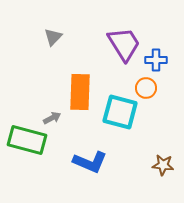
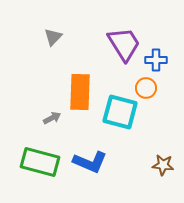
green rectangle: moved 13 px right, 22 px down
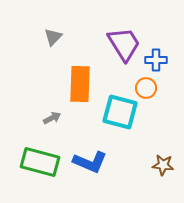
orange rectangle: moved 8 px up
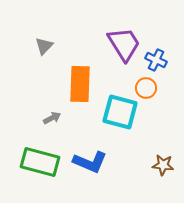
gray triangle: moved 9 px left, 9 px down
blue cross: rotated 25 degrees clockwise
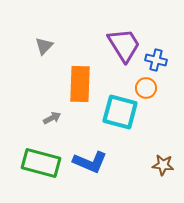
purple trapezoid: moved 1 px down
blue cross: rotated 10 degrees counterclockwise
green rectangle: moved 1 px right, 1 px down
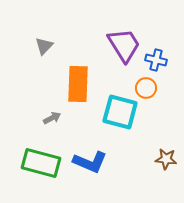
orange rectangle: moved 2 px left
brown star: moved 3 px right, 6 px up
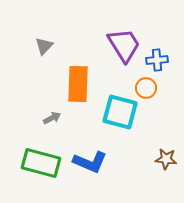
blue cross: moved 1 px right; rotated 20 degrees counterclockwise
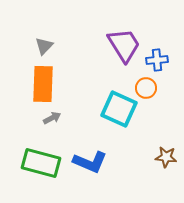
orange rectangle: moved 35 px left
cyan square: moved 1 px left, 3 px up; rotated 9 degrees clockwise
brown star: moved 2 px up
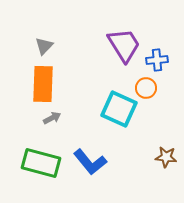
blue L-shape: rotated 28 degrees clockwise
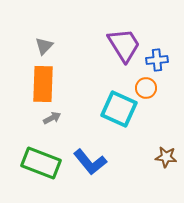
green rectangle: rotated 6 degrees clockwise
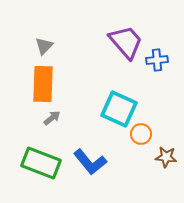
purple trapezoid: moved 2 px right, 3 px up; rotated 9 degrees counterclockwise
orange circle: moved 5 px left, 46 px down
gray arrow: rotated 12 degrees counterclockwise
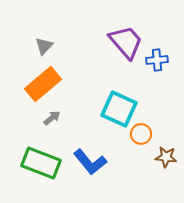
orange rectangle: rotated 48 degrees clockwise
